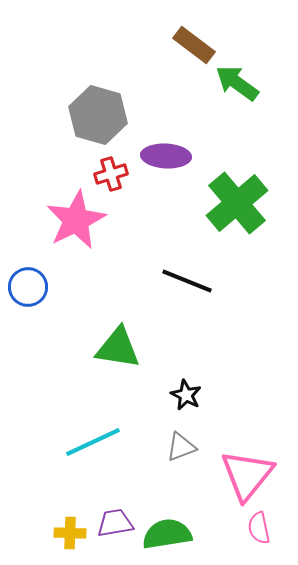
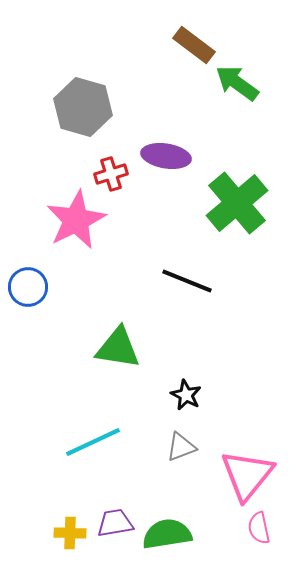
gray hexagon: moved 15 px left, 8 px up
purple ellipse: rotated 6 degrees clockwise
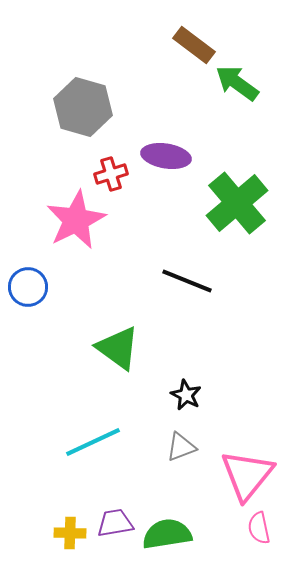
green triangle: rotated 27 degrees clockwise
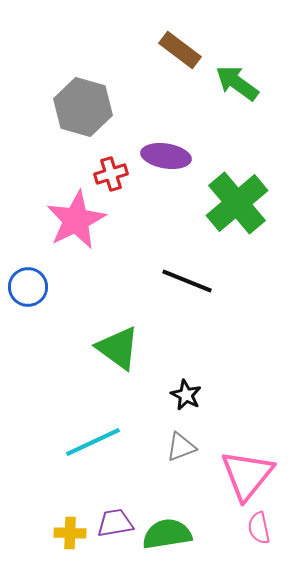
brown rectangle: moved 14 px left, 5 px down
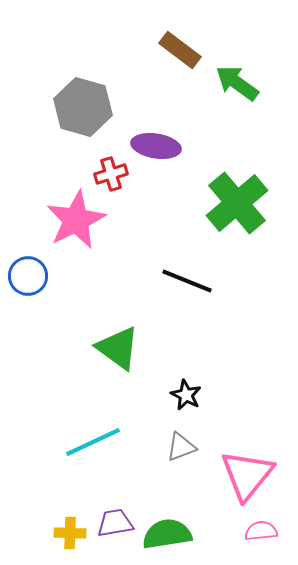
purple ellipse: moved 10 px left, 10 px up
blue circle: moved 11 px up
pink semicircle: moved 2 px right, 3 px down; rotated 96 degrees clockwise
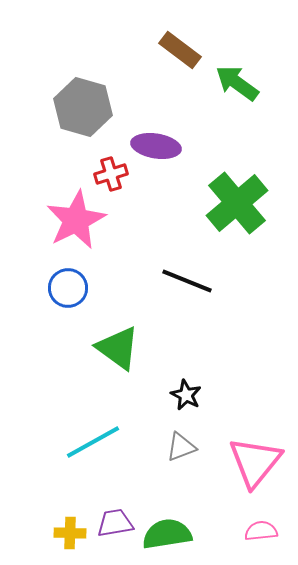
blue circle: moved 40 px right, 12 px down
cyan line: rotated 4 degrees counterclockwise
pink triangle: moved 8 px right, 13 px up
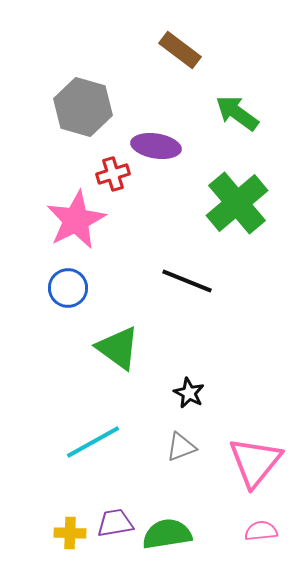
green arrow: moved 30 px down
red cross: moved 2 px right
black star: moved 3 px right, 2 px up
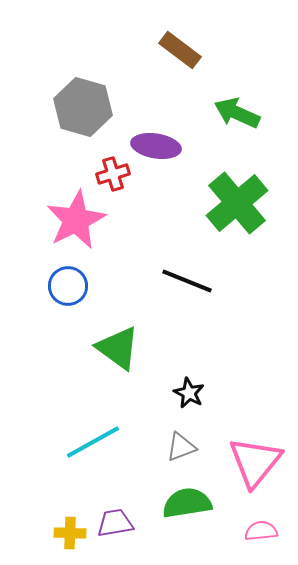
green arrow: rotated 12 degrees counterclockwise
blue circle: moved 2 px up
green semicircle: moved 20 px right, 31 px up
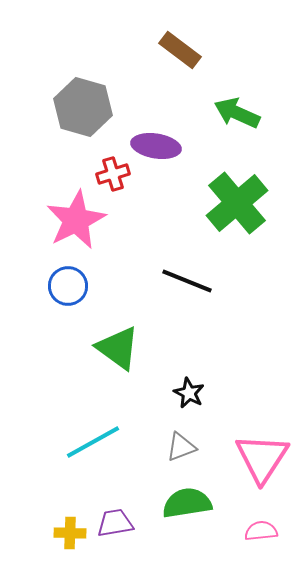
pink triangle: moved 7 px right, 4 px up; rotated 6 degrees counterclockwise
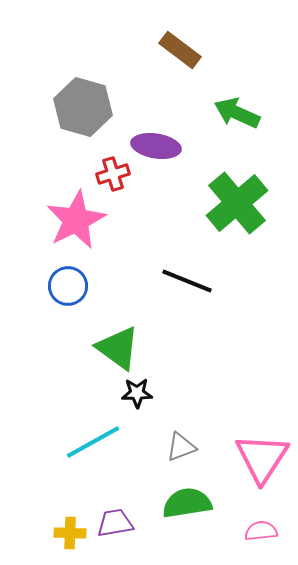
black star: moved 52 px left; rotated 28 degrees counterclockwise
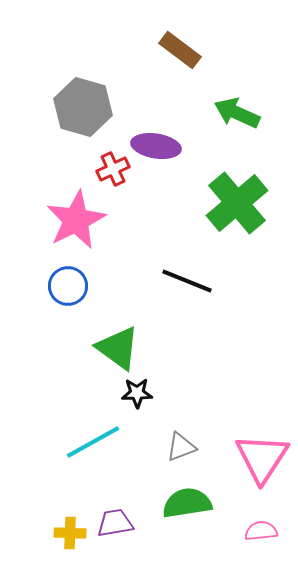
red cross: moved 5 px up; rotated 8 degrees counterclockwise
